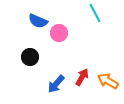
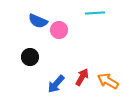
cyan line: rotated 66 degrees counterclockwise
pink circle: moved 3 px up
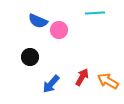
blue arrow: moved 5 px left
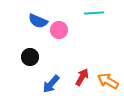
cyan line: moved 1 px left
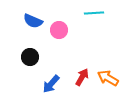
blue semicircle: moved 5 px left
orange arrow: moved 3 px up
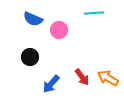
blue semicircle: moved 2 px up
red arrow: rotated 114 degrees clockwise
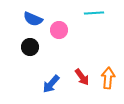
black circle: moved 10 px up
orange arrow: rotated 65 degrees clockwise
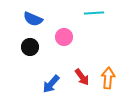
pink circle: moved 5 px right, 7 px down
